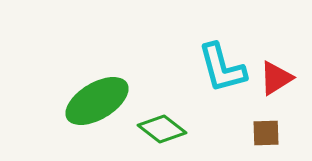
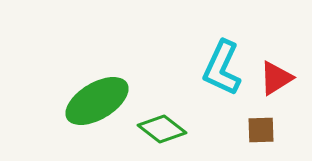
cyan L-shape: rotated 40 degrees clockwise
brown square: moved 5 px left, 3 px up
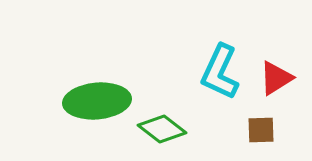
cyan L-shape: moved 2 px left, 4 px down
green ellipse: rotated 26 degrees clockwise
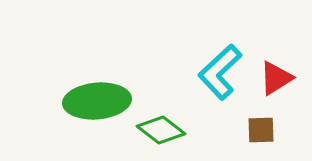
cyan L-shape: rotated 22 degrees clockwise
green diamond: moved 1 px left, 1 px down
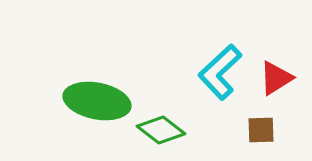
green ellipse: rotated 16 degrees clockwise
